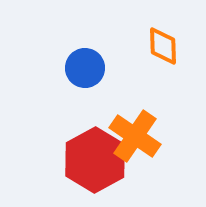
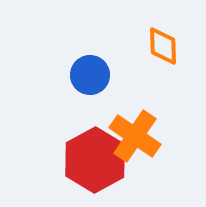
blue circle: moved 5 px right, 7 px down
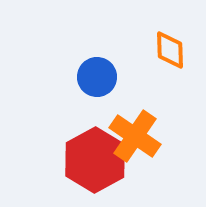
orange diamond: moved 7 px right, 4 px down
blue circle: moved 7 px right, 2 px down
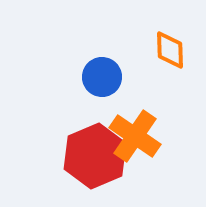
blue circle: moved 5 px right
red hexagon: moved 4 px up; rotated 6 degrees clockwise
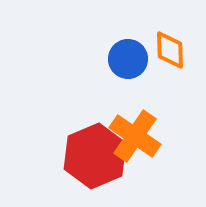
blue circle: moved 26 px right, 18 px up
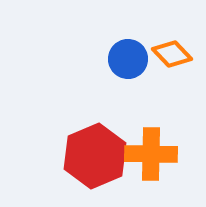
orange diamond: moved 2 px right, 4 px down; rotated 42 degrees counterclockwise
orange cross: moved 16 px right, 18 px down; rotated 33 degrees counterclockwise
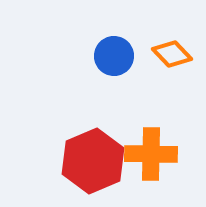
blue circle: moved 14 px left, 3 px up
red hexagon: moved 2 px left, 5 px down
